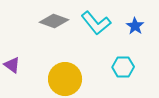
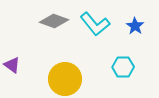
cyan L-shape: moved 1 px left, 1 px down
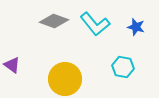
blue star: moved 1 px right, 1 px down; rotated 18 degrees counterclockwise
cyan hexagon: rotated 10 degrees clockwise
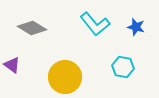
gray diamond: moved 22 px left, 7 px down; rotated 12 degrees clockwise
yellow circle: moved 2 px up
